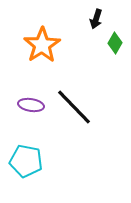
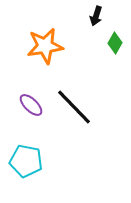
black arrow: moved 3 px up
orange star: moved 3 px right, 1 px down; rotated 24 degrees clockwise
purple ellipse: rotated 35 degrees clockwise
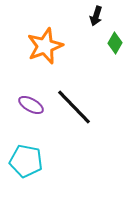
orange star: rotated 12 degrees counterclockwise
purple ellipse: rotated 15 degrees counterclockwise
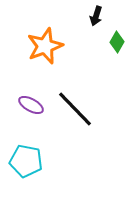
green diamond: moved 2 px right, 1 px up
black line: moved 1 px right, 2 px down
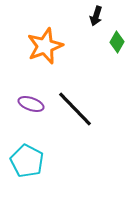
purple ellipse: moved 1 px up; rotated 10 degrees counterclockwise
cyan pentagon: moved 1 px right; rotated 16 degrees clockwise
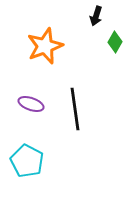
green diamond: moved 2 px left
black line: rotated 36 degrees clockwise
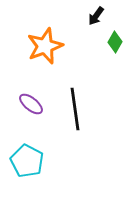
black arrow: rotated 18 degrees clockwise
purple ellipse: rotated 20 degrees clockwise
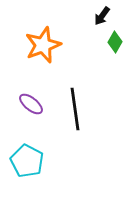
black arrow: moved 6 px right
orange star: moved 2 px left, 1 px up
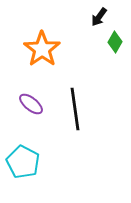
black arrow: moved 3 px left, 1 px down
orange star: moved 1 px left, 4 px down; rotated 15 degrees counterclockwise
cyan pentagon: moved 4 px left, 1 px down
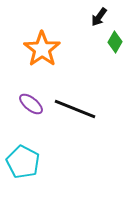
black line: rotated 60 degrees counterclockwise
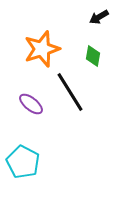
black arrow: rotated 24 degrees clockwise
green diamond: moved 22 px left, 14 px down; rotated 20 degrees counterclockwise
orange star: rotated 18 degrees clockwise
black line: moved 5 px left, 17 px up; rotated 36 degrees clockwise
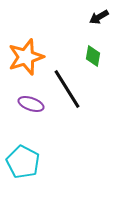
orange star: moved 16 px left, 8 px down
black line: moved 3 px left, 3 px up
purple ellipse: rotated 20 degrees counterclockwise
